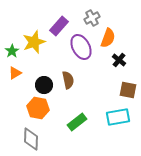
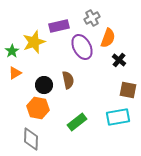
purple rectangle: rotated 36 degrees clockwise
purple ellipse: moved 1 px right
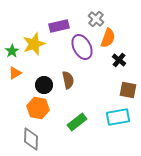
gray cross: moved 4 px right, 1 px down; rotated 21 degrees counterclockwise
yellow star: moved 2 px down
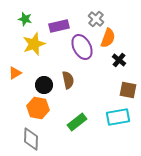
green star: moved 13 px right, 32 px up; rotated 24 degrees counterclockwise
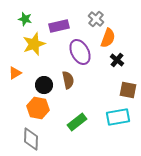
purple ellipse: moved 2 px left, 5 px down
black cross: moved 2 px left
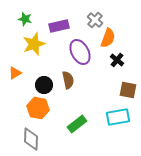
gray cross: moved 1 px left, 1 px down
green rectangle: moved 2 px down
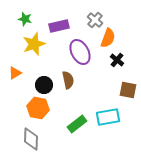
cyan rectangle: moved 10 px left
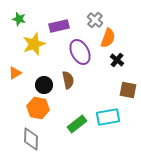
green star: moved 6 px left
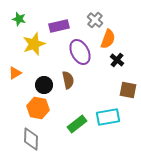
orange semicircle: moved 1 px down
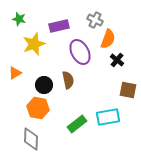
gray cross: rotated 14 degrees counterclockwise
